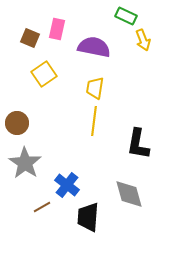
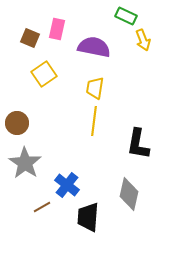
gray diamond: rotated 28 degrees clockwise
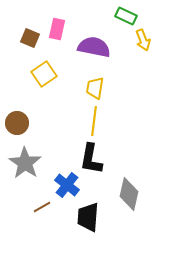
black L-shape: moved 47 px left, 15 px down
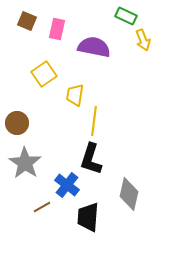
brown square: moved 3 px left, 17 px up
yellow trapezoid: moved 20 px left, 7 px down
black L-shape: rotated 8 degrees clockwise
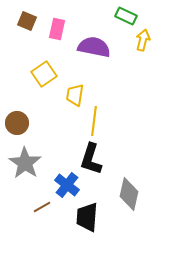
yellow arrow: rotated 145 degrees counterclockwise
black trapezoid: moved 1 px left
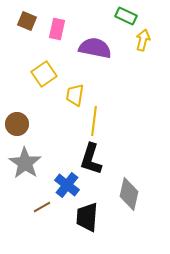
purple semicircle: moved 1 px right, 1 px down
brown circle: moved 1 px down
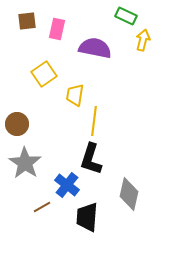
brown square: rotated 30 degrees counterclockwise
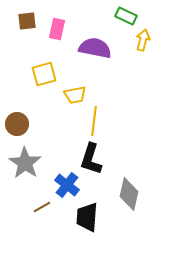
yellow square: rotated 20 degrees clockwise
yellow trapezoid: rotated 110 degrees counterclockwise
